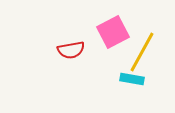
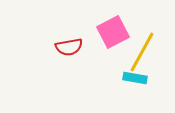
red semicircle: moved 2 px left, 3 px up
cyan rectangle: moved 3 px right, 1 px up
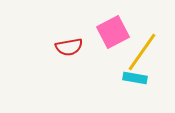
yellow line: rotated 6 degrees clockwise
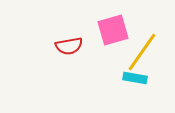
pink square: moved 2 px up; rotated 12 degrees clockwise
red semicircle: moved 1 px up
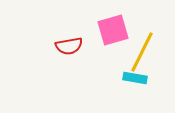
yellow line: rotated 9 degrees counterclockwise
